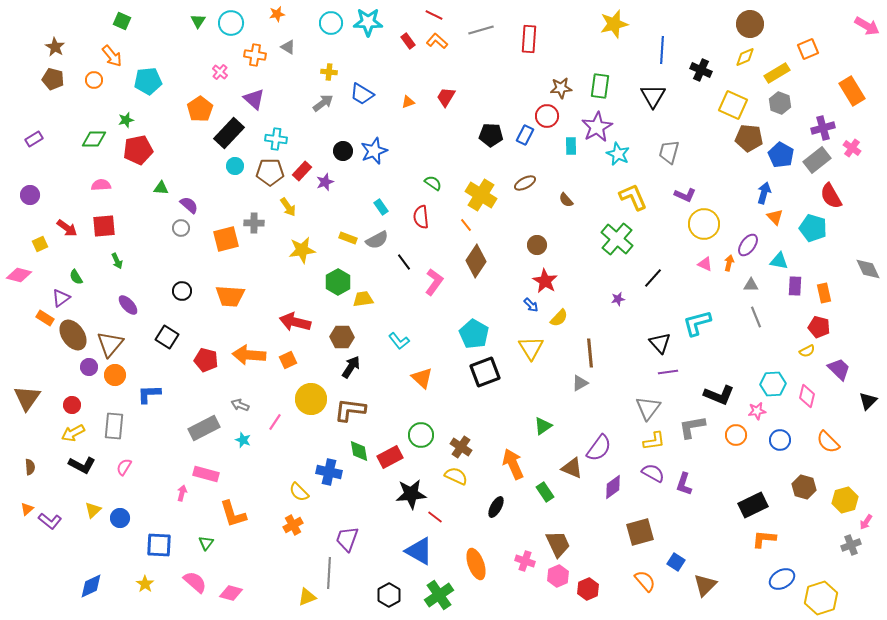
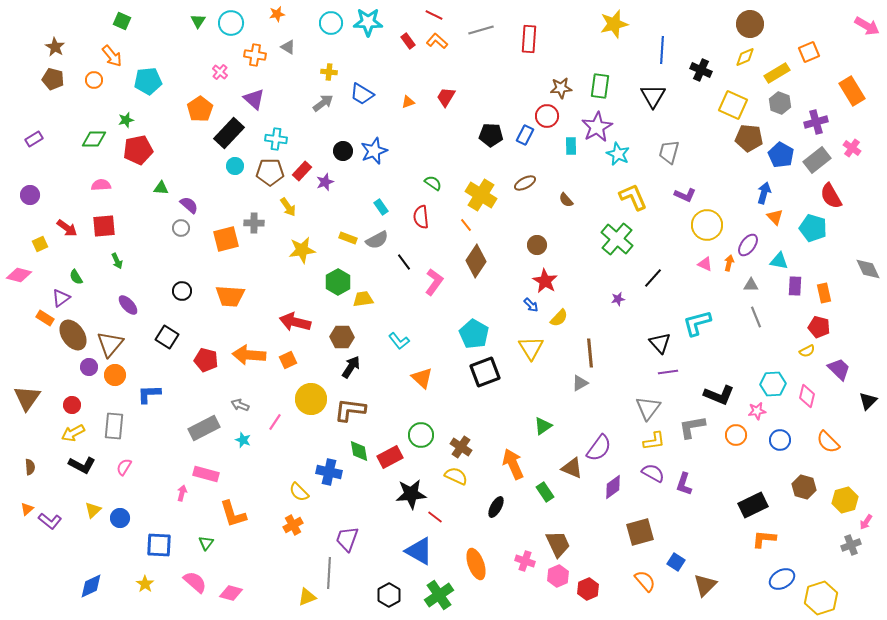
orange square at (808, 49): moved 1 px right, 3 px down
purple cross at (823, 128): moved 7 px left, 6 px up
yellow circle at (704, 224): moved 3 px right, 1 px down
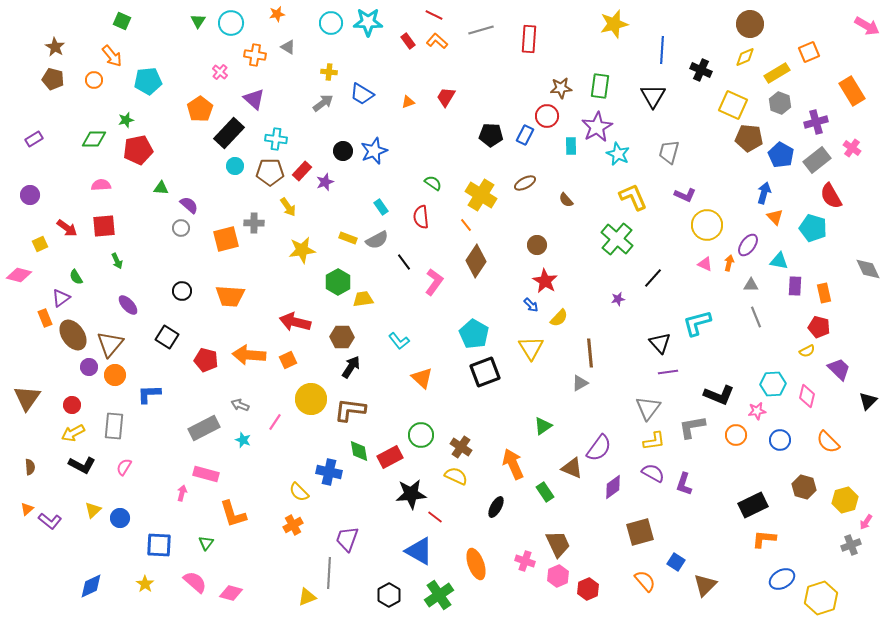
orange rectangle at (45, 318): rotated 36 degrees clockwise
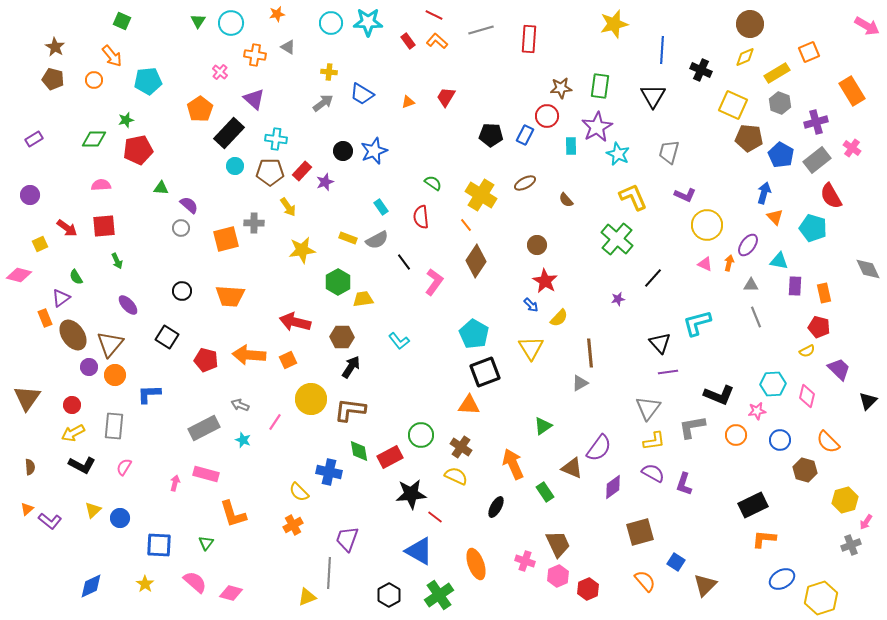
orange triangle at (422, 378): moved 47 px right, 27 px down; rotated 40 degrees counterclockwise
brown hexagon at (804, 487): moved 1 px right, 17 px up
pink arrow at (182, 493): moved 7 px left, 10 px up
